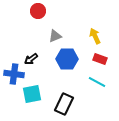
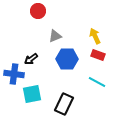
red rectangle: moved 2 px left, 4 px up
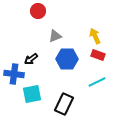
cyan line: rotated 54 degrees counterclockwise
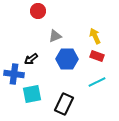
red rectangle: moved 1 px left, 1 px down
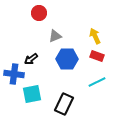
red circle: moved 1 px right, 2 px down
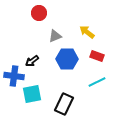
yellow arrow: moved 8 px left, 4 px up; rotated 28 degrees counterclockwise
black arrow: moved 1 px right, 2 px down
blue cross: moved 2 px down
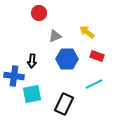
black arrow: rotated 48 degrees counterclockwise
cyan line: moved 3 px left, 2 px down
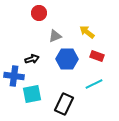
black arrow: moved 2 px up; rotated 112 degrees counterclockwise
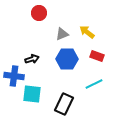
gray triangle: moved 7 px right, 2 px up
cyan square: rotated 18 degrees clockwise
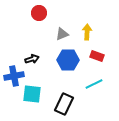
yellow arrow: rotated 56 degrees clockwise
blue hexagon: moved 1 px right, 1 px down
blue cross: rotated 18 degrees counterclockwise
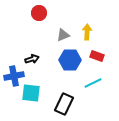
gray triangle: moved 1 px right, 1 px down
blue hexagon: moved 2 px right
cyan line: moved 1 px left, 1 px up
cyan square: moved 1 px left, 1 px up
